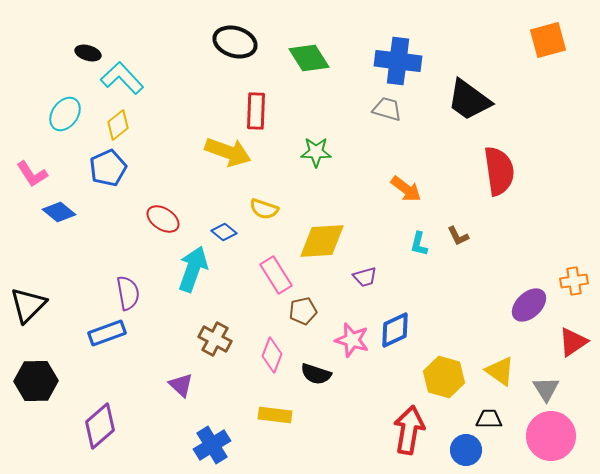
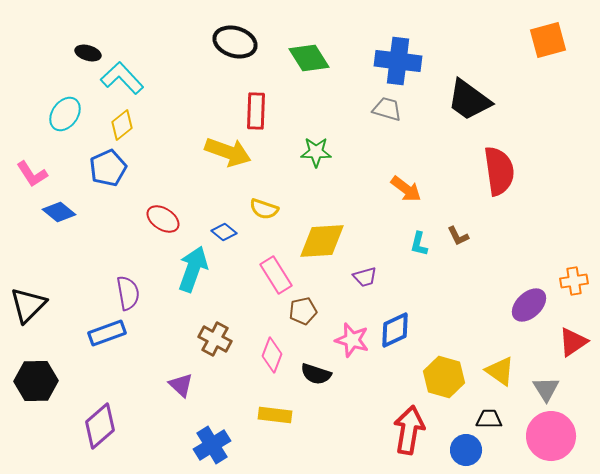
yellow diamond at (118, 125): moved 4 px right
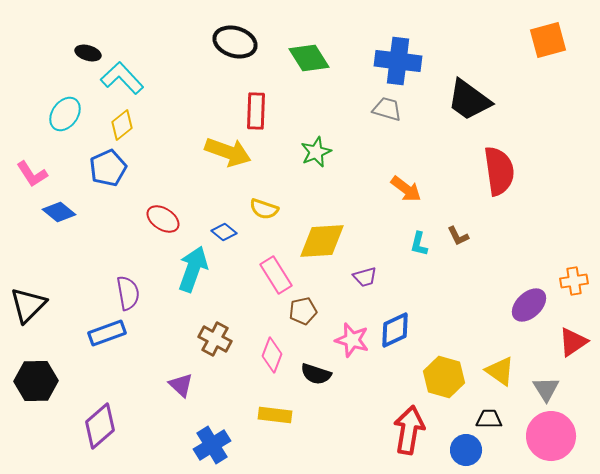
green star at (316, 152): rotated 24 degrees counterclockwise
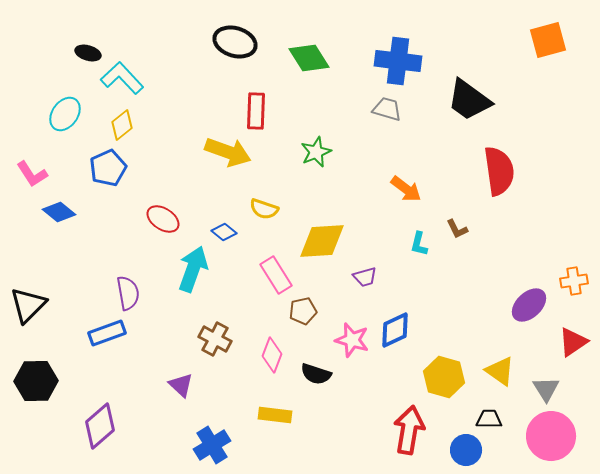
brown L-shape at (458, 236): moved 1 px left, 7 px up
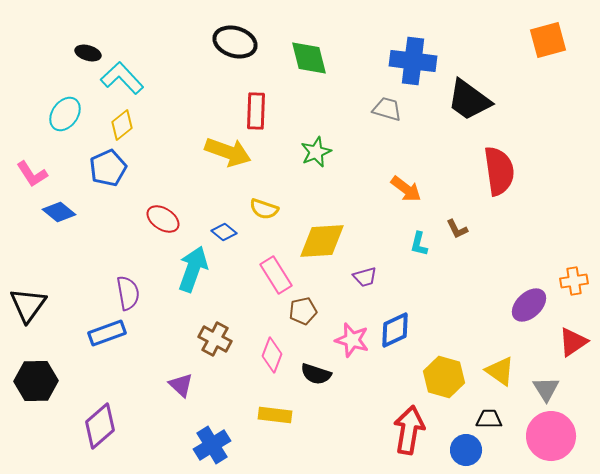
green diamond at (309, 58): rotated 18 degrees clockwise
blue cross at (398, 61): moved 15 px right
black triangle at (28, 305): rotated 9 degrees counterclockwise
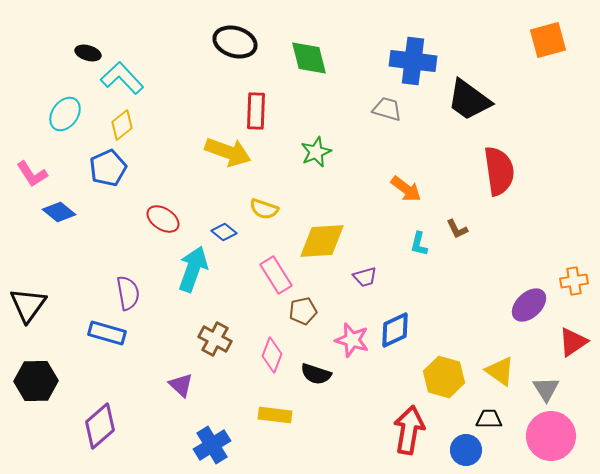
blue rectangle at (107, 333): rotated 36 degrees clockwise
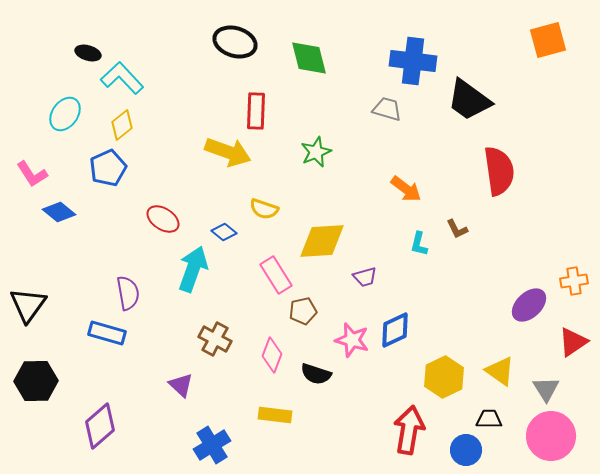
yellow hexagon at (444, 377): rotated 18 degrees clockwise
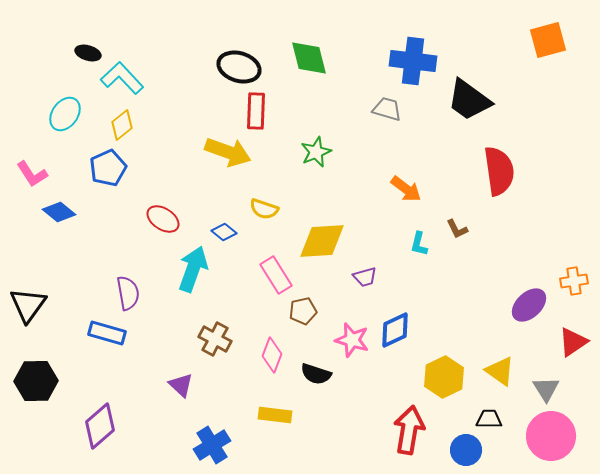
black ellipse at (235, 42): moved 4 px right, 25 px down
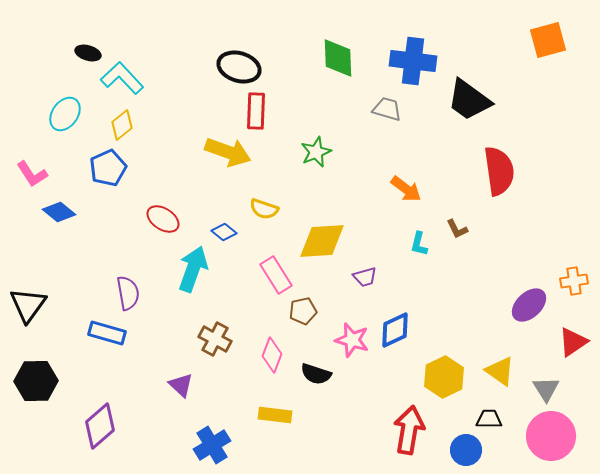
green diamond at (309, 58): moved 29 px right; rotated 12 degrees clockwise
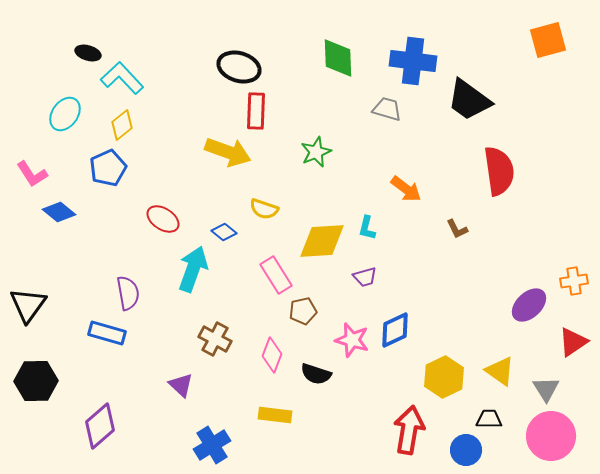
cyan L-shape at (419, 244): moved 52 px left, 16 px up
